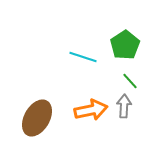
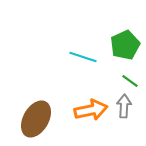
green pentagon: rotated 8 degrees clockwise
green line: rotated 12 degrees counterclockwise
brown ellipse: moved 1 px left, 1 px down
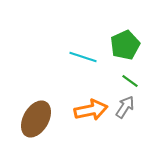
gray arrow: moved 1 px right, 1 px down; rotated 30 degrees clockwise
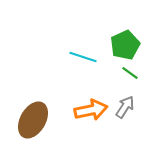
green line: moved 8 px up
brown ellipse: moved 3 px left, 1 px down
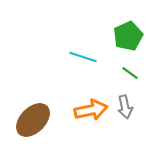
green pentagon: moved 3 px right, 9 px up
gray arrow: rotated 135 degrees clockwise
brown ellipse: rotated 15 degrees clockwise
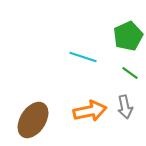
orange arrow: moved 1 px left, 1 px down
brown ellipse: rotated 12 degrees counterclockwise
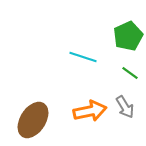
gray arrow: rotated 20 degrees counterclockwise
